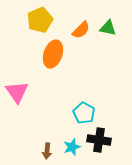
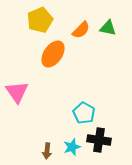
orange ellipse: rotated 16 degrees clockwise
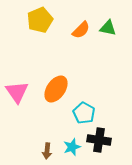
orange ellipse: moved 3 px right, 35 px down
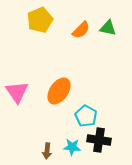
orange ellipse: moved 3 px right, 2 px down
cyan pentagon: moved 2 px right, 3 px down
cyan star: rotated 24 degrees clockwise
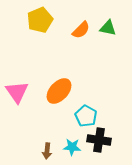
orange ellipse: rotated 8 degrees clockwise
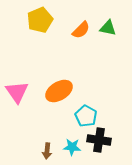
orange ellipse: rotated 16 degrees clockwise
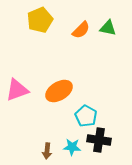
pink triangle: moved 2 px up; rotated 45 degrees clockwise
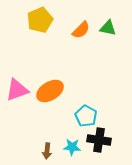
orange ellipse: moved 9 px left
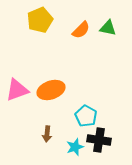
orange ellipse: moved 1 px right, 1 px up; rotated 12 degrees clockwise
cyan star: moved 3 px right; rotated 24 degrees counterclockwise
brown arrow: moved 17 px up
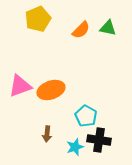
yellow pentagon: moved 2 px left, 1 px up
pink triangle: moved 3 px right, 4 px up
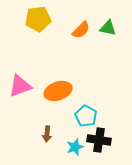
yellow pentagon: rotated 15 degrees clockwise
orange ellipse: moved 7 px right, 1 px down
